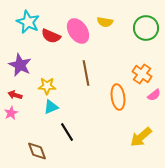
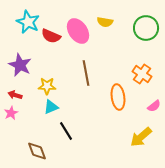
pink semicircle: moved 11 px down
black line: moved 1 px left, 1 px up
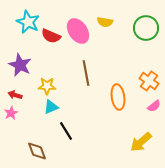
orange cross: moved 7 px right, 7 px down
yellow arrow: moved 5 px down
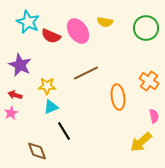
brown line: rotated 75 degrees clockwise
pink semicircle: moved 10 px down; rotated 64 degrees counterclockwise
black line: moved 2 px left
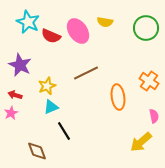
yellow star: rotated 24 degrees counterclockwise
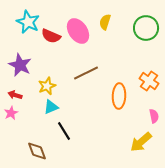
yellow semicircle: rotated 98 degrees clockwise
orange ellipse: moved 1 px right, 1 px up; rotated 10 degrees clockwise
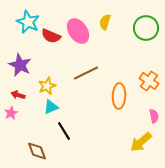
red arrow: moved 3 px right
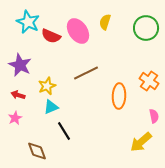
pink star: moved 4 px right, 5 px down
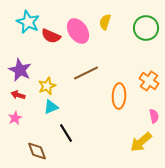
purple star: moved 5 px down
black line: moved 2 px right, 2 px down
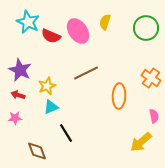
orange cross: moved 2 px right, 3 px up
pink star: rotated 24 degrees clockwise
